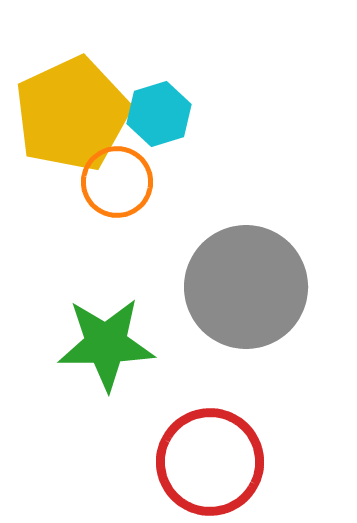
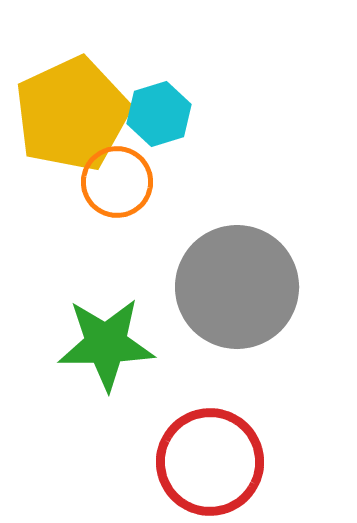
gray circle: moved 9 px left
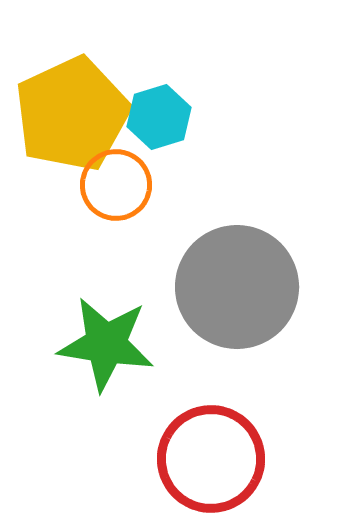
cyan hexagon: moved 3 px down
orange circle: moved 1 px left, 3 px down
green star: rotated 10 degrees clockwise
red circle: moved 1 px right, 3 px up
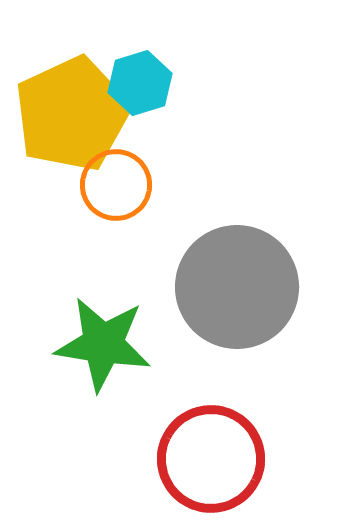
cyan hexagon: moved 19 px left, 34 px up
green star: moved 3 px left
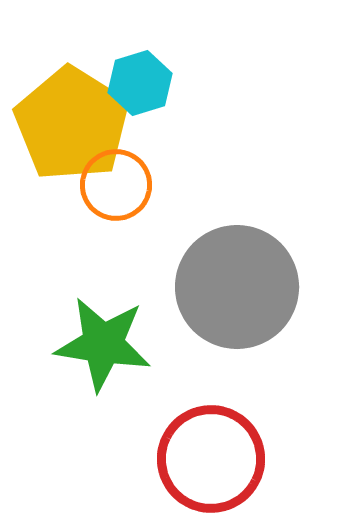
yellow pentagon: moved 10 px down; rotated 15 degrees counterclockwise
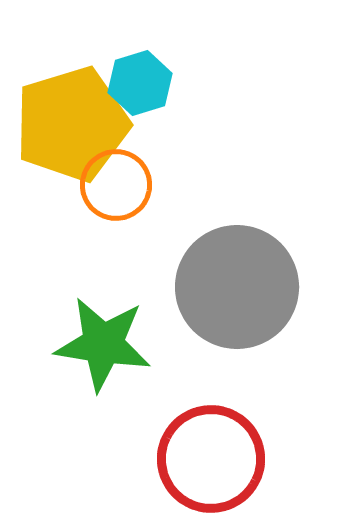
yellow pentagon: rotated 23 degrees clockwise
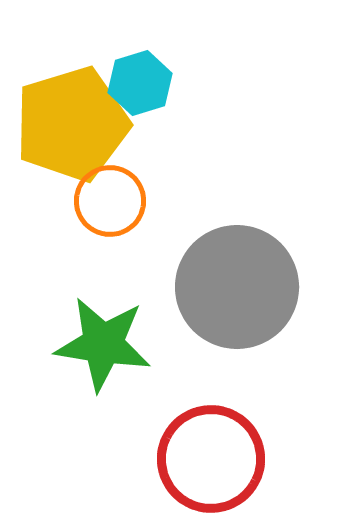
orange circle: moved 6 px left, 16 px down
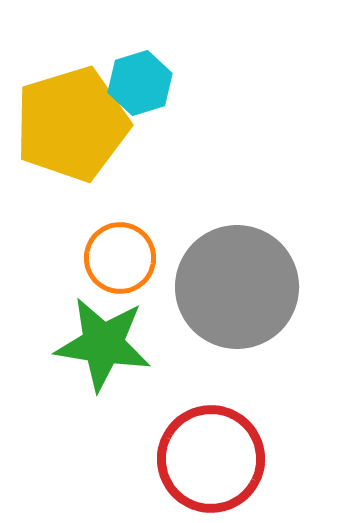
orange circle: moved 10 px right, 57 px down
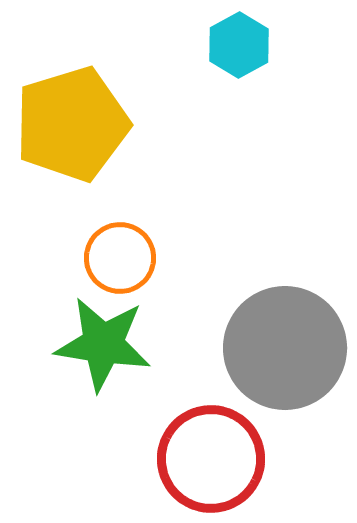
cyan hexagon: moved 99 px right, 38 px up; rotated 12 degrees counterclockwise
gray circle: moved 48 px right, 61 px down
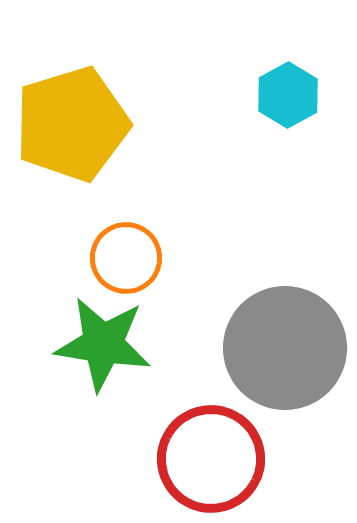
cyan hexagon: moved 49 px right, 50 px down
orange circle: moved 6 px right
